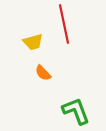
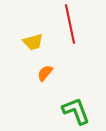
red line: moved 6 px right
orange semicircle: moved 2 px right; rotated 84 degrees clockwise
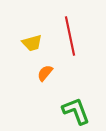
red line: moved 12 px down
yellow trapezoid: moved 1 px left, 1 px down
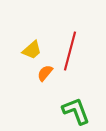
red line: moved 15 px down; rotated 27 degrees clockwise
yellow trapezoid: moved 7 px down; rotated 25 degrees counterclockwise
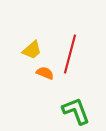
red line: moved 3 px down
orange semicircle: rotated 72 degrees clockwise
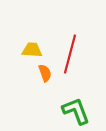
yellow trapezoid: rotated 135 degrees counterclockwise
orange semicircle: rotated 48 degrees clockwise
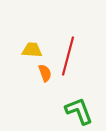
red line: moved 2 px left, 2 px down
green L-shape: moved 3 px right
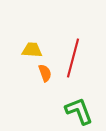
red line: moved 5 px right, 2 px down
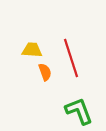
red line: moved 2 px left; rotated 33 degrees counterclockwise
orange semicircle: moved 1 px up
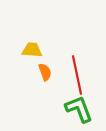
red line: moved 6 px right, 17 px down; rotated 6 degrees clockwise
green L-shape: moved 2 px up
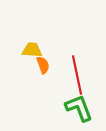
orange semicircle: moved 2 px left, 7 px up
green L-shape: moved 1 px up
